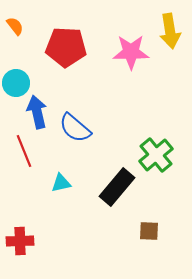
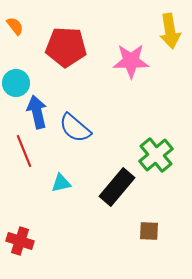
pink star: moved 9 px down
red cross: rotated 20 degrees clockwise
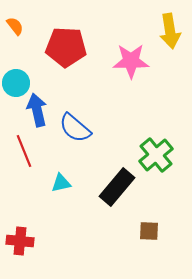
blue arrow: moved 2 px up
red cross: rotated 12 degrees counterclockwise
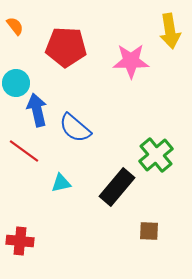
red line: rotated 32 degrees counterclockwise
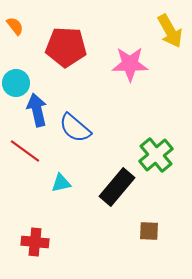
yellow arrow: rotated 20 degrees counterclockwise
pink star: moved 1 px left, 3 px down
red line: moved 1 px right
red cross: moved 15 px right, 1 px down
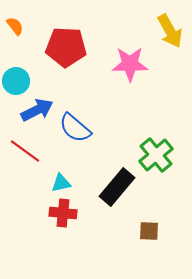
cyan circle: moved 2 px up
blue arrow: rotated 76 degrees clockwise
red cross: moved 28 px right, 29 px up
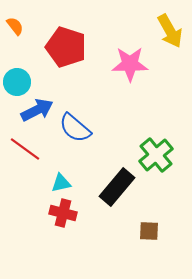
red pentagon: rotated 15 degrees clockwise
cyan circle: moved 1 px right, 1 px down
red line: moved 2 px up
red cross: rotated 8 degrees clockwise
